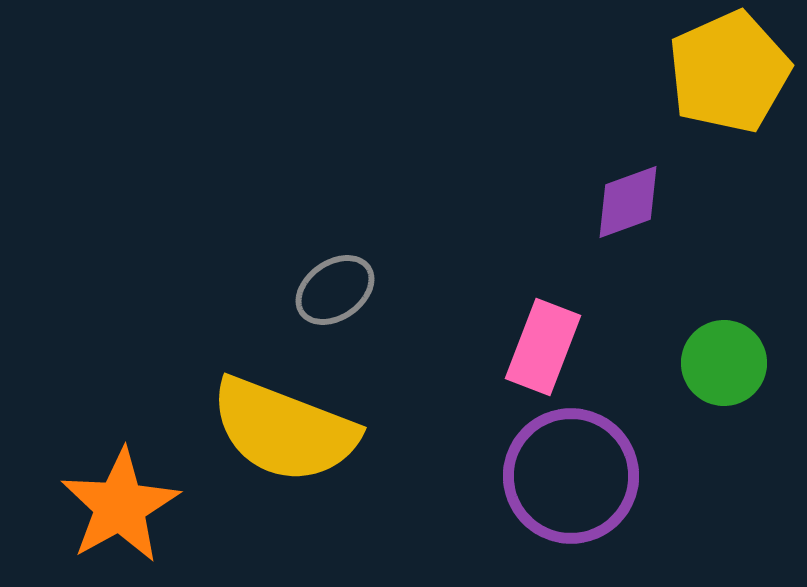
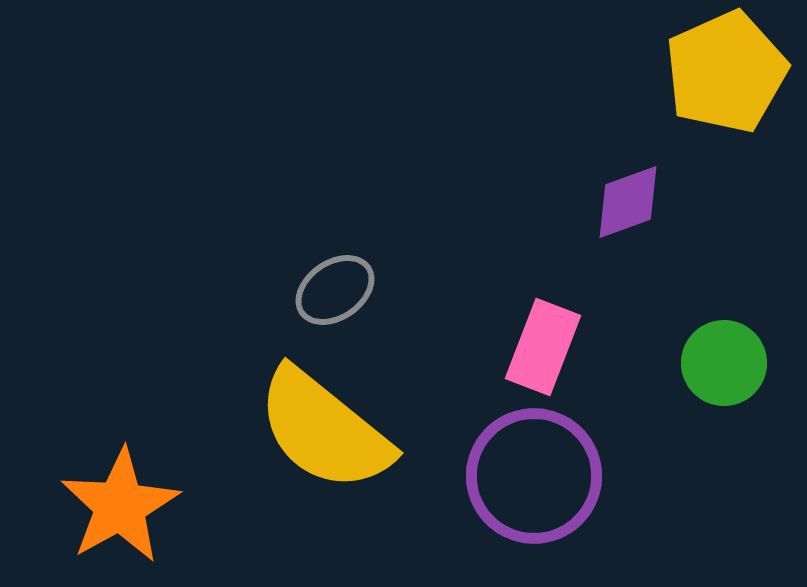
yellow pentagon: moved 3 px left
yellow semicircle: moved 40 px right; rotated 18 degrees clockwise
purple circle: moved 37 px left
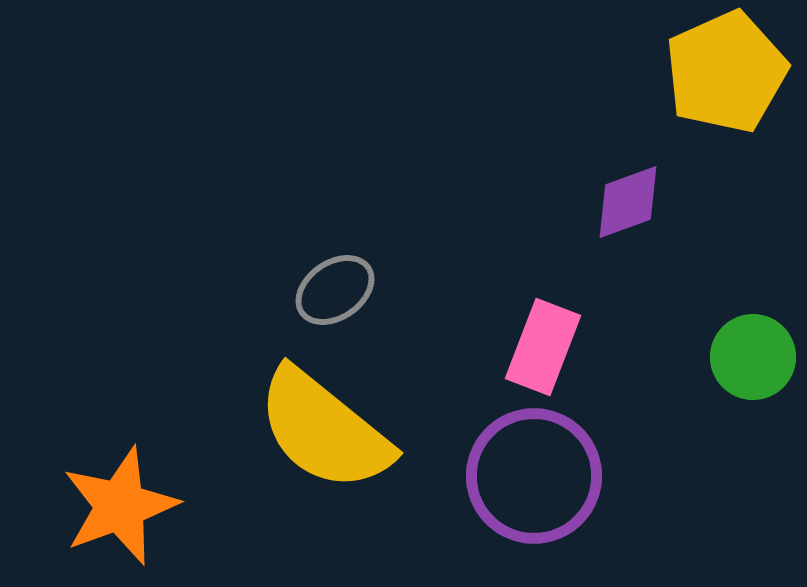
green circle: moved 29 px right, 6 px up
orange star: rotated 9 degrees clockwise
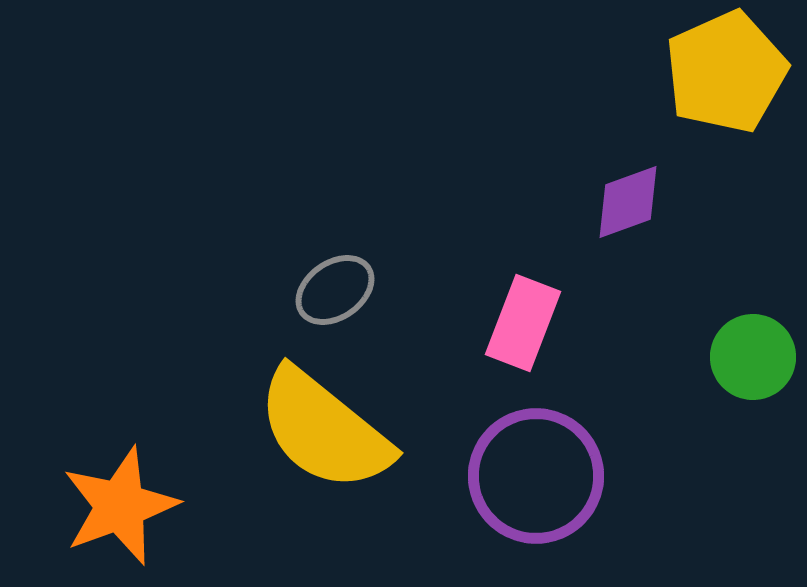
pink rectangle: moved 20 px left, 24 px up
purple circle: moved 2 px right
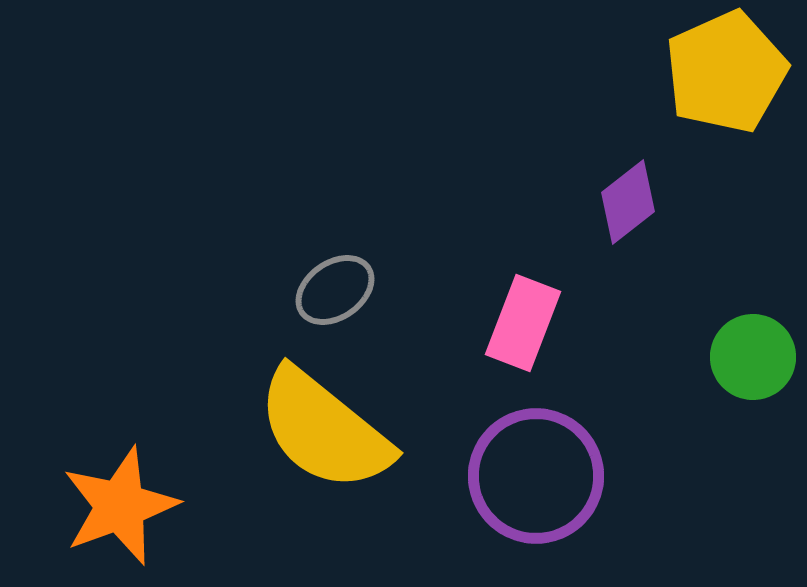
purple diamond: rotated 18 degrees counterclockwise
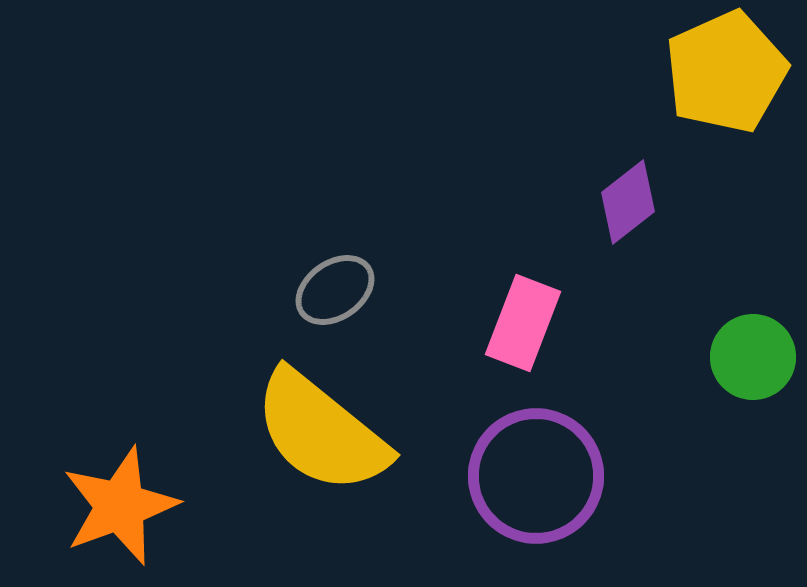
yellow semicircle: moved 3 px left, 2 px down
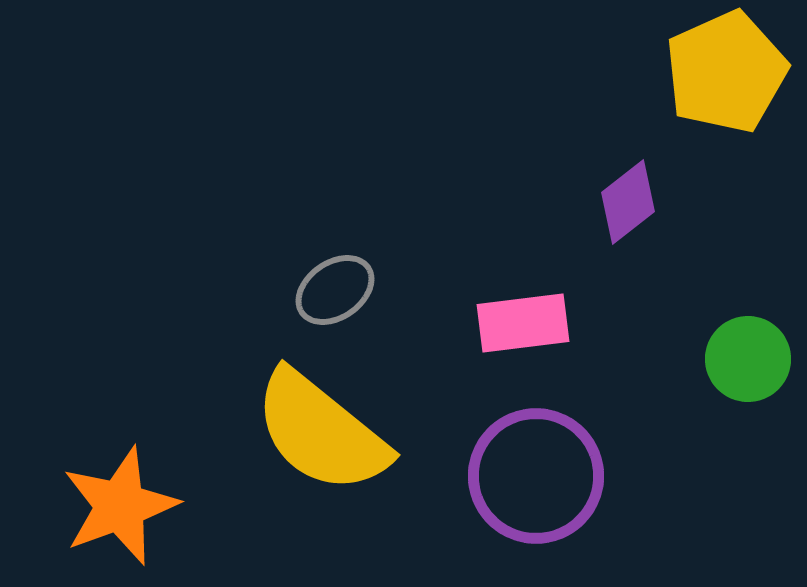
pink rectangle: rotated 62 degrees clockwise
green circle: moved 5 px left, 2 px down
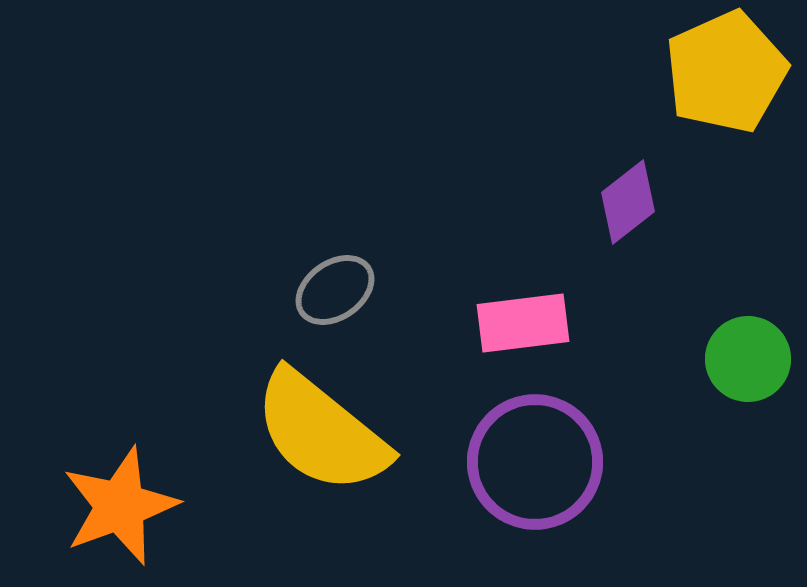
purple circle: moved 1 px left, 14 px up
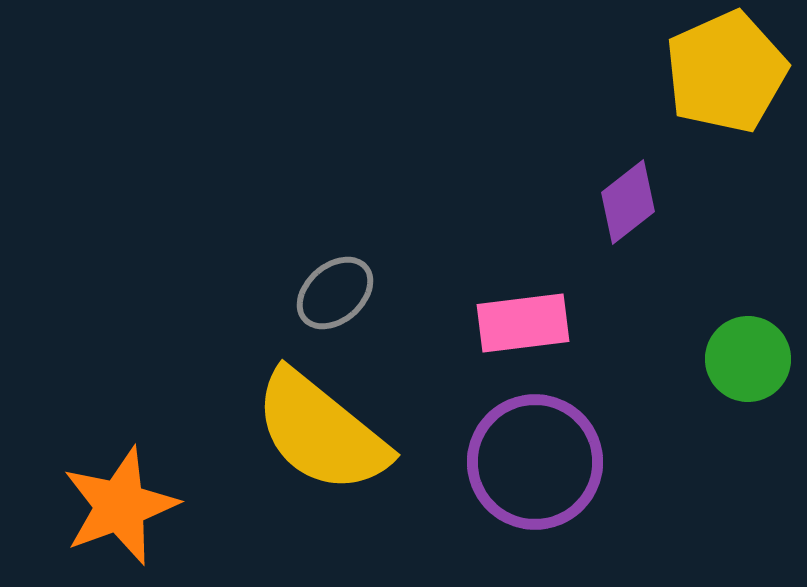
gray ellipse: moved 3 px down; rotated 6 degrees counterclockwise
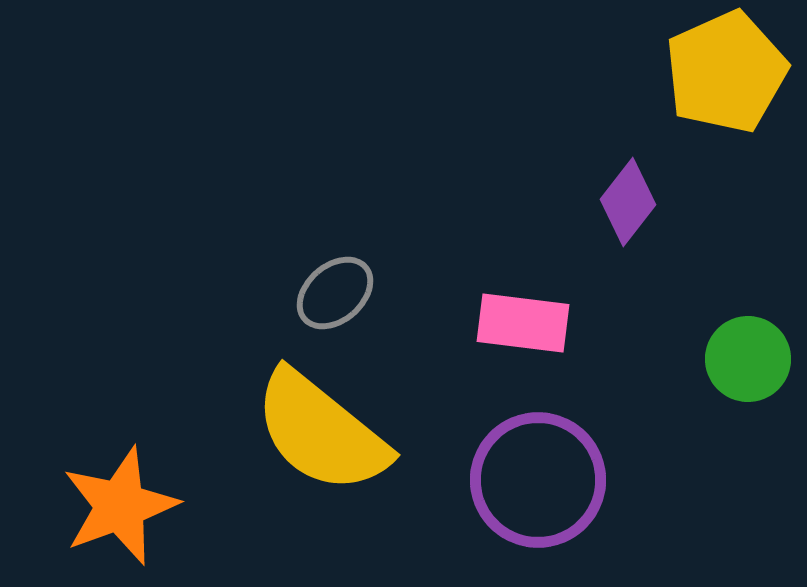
purple diamond: rotated 14 degrees counterclockwise
pink rectangle: rotated 14 degrees clockwise
purple circle: moved 3 px right, 18 px down
